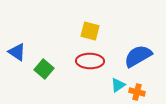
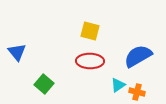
blue triangle: rotated 18 degrees clockwise
green square: moved 15 px down
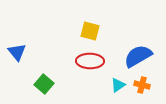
orange cross: moved 5 px right, 7 px up
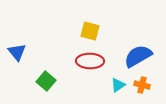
green square: moved 2 px right, 3 px up
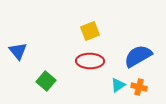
yellow square: rotated 36 degrees counterclockwise
blue triangle: moved 1 px right, 1 px up
orange cross: moved 3 px left, 2 px down
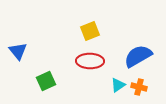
green square: rotated 24 degrees clockwise
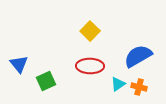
yellow square: rotated 24 degrees counterclockwise
blue triangle: moved 1 px right, 13 px down
red ellipse: moved 5 px down
cyan triangle: moved 1 px up
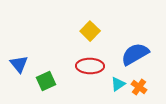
blue semicircle: moved 3 px left, 2 px up
orange cross: rotated 21 degrees clockwise
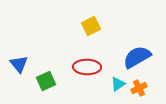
yellow square: moved 1 px right, 5 px up; rotated 18 degrees clockwise
blue semicircle: moved 2 px right, 3 px down
red ellipse: moved 3 px left, 1 px down
orange cross: moved 1 px down; rotated 28 degrees clockwise
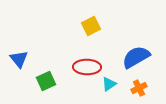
blue semicircle: moved 1 px left
blue triangle: moved 5 px up
cyan triangle: moved 9 px left
